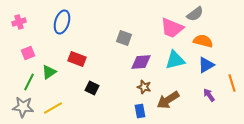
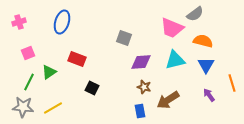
blue triangle: rotated 30 degrees counterclockwise
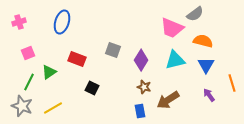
gray square: moved 11 px left, 12 px down
purple diamond: moved 2 px up; rotated 55 degrees counterclockwise
gray star: moved 1 px left, 1 px up; rotated 15 degrees clockwise
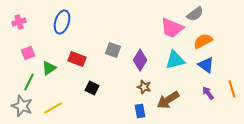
orange semicircle: rotated 42 degrees counterclockwise
purple diamond: moved 1 px left
blue triangle: rotated 24 degrees counterclockwise
green triangle: moved 4 px up
orange line: moved 6 px down
purple arrow: moved 1 px left, 2 px up
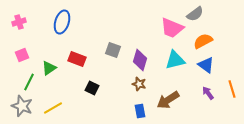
pink square: moved 6 px left, 2 px down
purple diamond: rotated 15 degrees counterclockwise
brown star: moved 5 px left, 3 px up
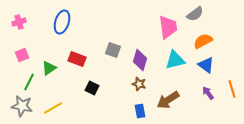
pink trapezoid: moved 4 px left, 1 px up; rotated 120 degrees counterclockwise
gray star: rotated 10 degrees counterclockwise
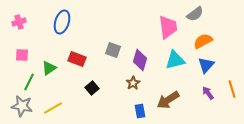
pink square: rotated 24 degrees clockwise
blue triangle: rotated 36 degrees clockwise
brown star: moved 6 px left, 1 px up; rotated 24 degrees clockwise
black square: rotated 24 degrees clockwise
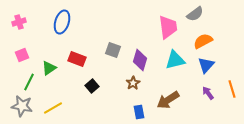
pink square: rotated 24 degrees counterclockwise
black square: moved 2 px up
blue rectangle: moved 1 px left, 1 px down
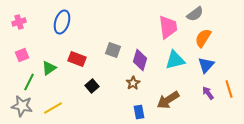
orange semicircle: moved 3 px up; rotated 30 degrees counterclockwise
orange line: moved 3 px left
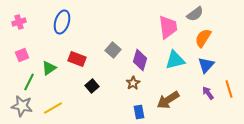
gray square: rotated 21 degrees clockwise
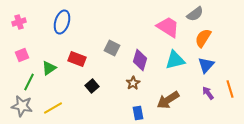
pink trapezoid: rotated 50 degrees counterclockwise
gray square: moved 1 px left, 2 px up; rotated 14 degrees counterclockwise
orange line: moved 1 px right
blue rectangle: moved 1 px left, 1 px down
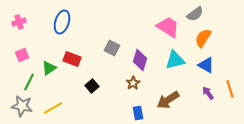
red rectangle: moved 5 px left
blue triangle: rotated 42 degrees counterclockwise
